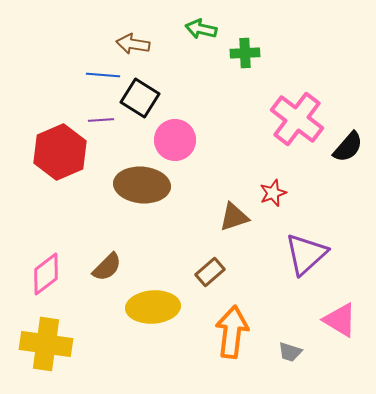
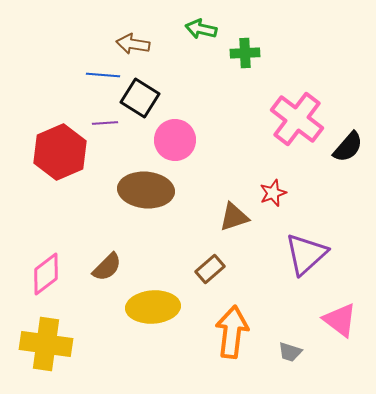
purple line: moved 4 px right, 3 px down
brown ellipse: moved 4 px right, 5 px down
brown rectangle: moved 3 px up
pink triangle: rotated 6 degrees clockwise
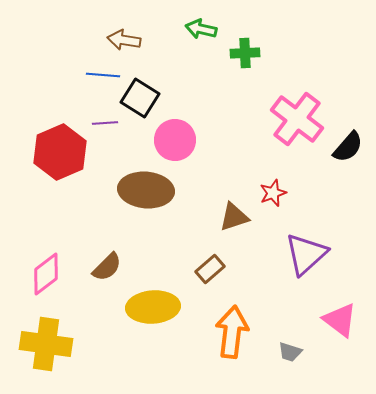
brown arrow: moved 9 px left, 4 px up
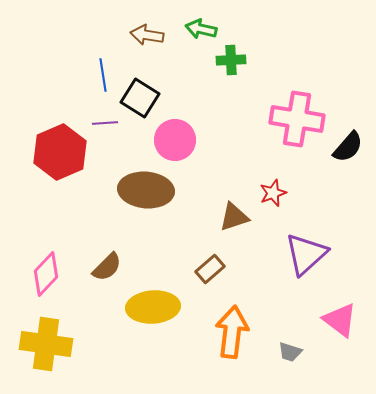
brown arrow: moved 23 px right, 5 px up
green cross: moved 14 px left, 7 px down
blue line: rotated 76 degrees clockwise
pink cross: rotated 28 degrees counterclockwise
pink diamond: rotated 9 degrees counterclockwise
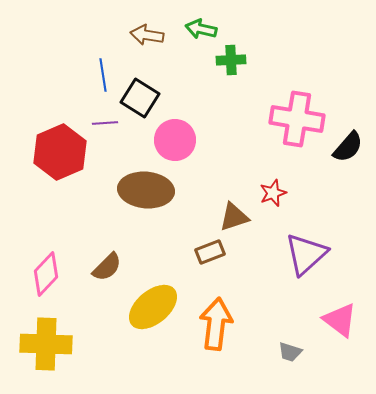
brown rectangle: moved 17 px up; rotated 20 degrees clockwise
yellow ellipse: rotated 36 degrees counterclockwise
orange arrow: moved 16 px left, 8 px up
yellow cross: rotated 6 degrees counterclockwise
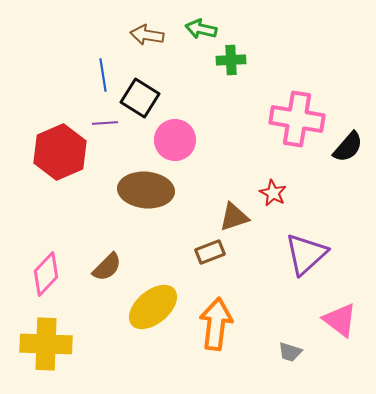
red star: rotated 24 degrees counterclockwise
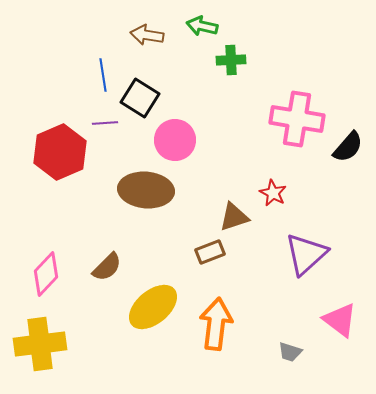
green arrow: moved 1 px right, 3 px up
yellow cross: moved 6 px left; rotated 9 degrees counterclockwise
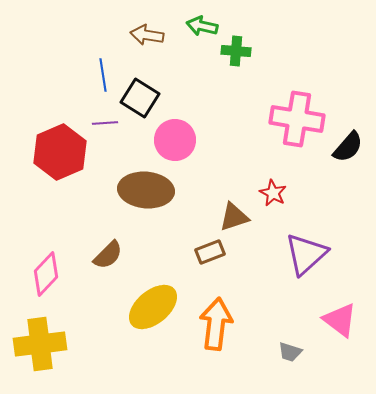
green cross: moved 5 px right, 9 px up; rotated 8 degrees clockwise
brown semicircle: moved 1 px right, 12 px up
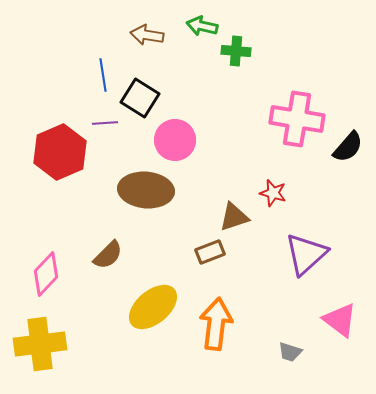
red star: rotated 12 degrees counterclockwise
